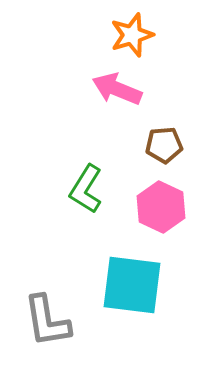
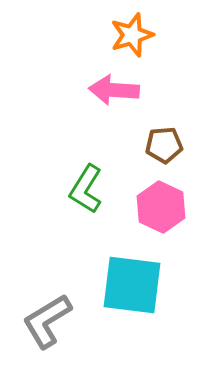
pink arrow: moved 3 px left, 1 px down; rotated 18 degrees counterclockwise
gray L-shape: rotated 68 degrees clockwise
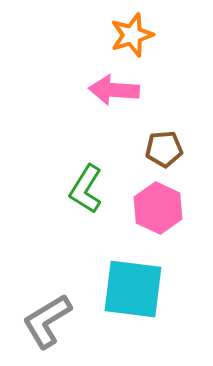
brown pentagon: moved 4 px down
pink hexagon: moved 3 px left, 1 px down
cyan square: moved 1 px right, 4 px down
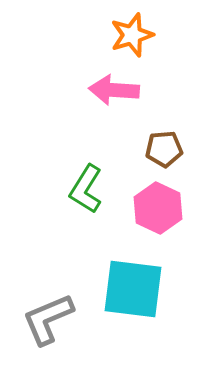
gray L-shape: moved 1 px right, 2 px up; rotated 8 degrees clockwise
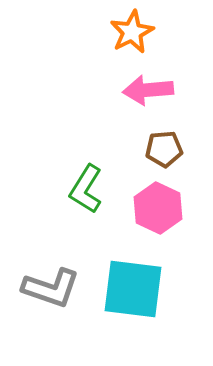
orange star: moved 3 px up; rotated 9 degrees counterclockwise
pink arrow: moved 34 px right; rotated 9 degrees counterclockwise
gray L-shape: moved 3 px right, 31 px up; rotated 138 degrees counterclockwise
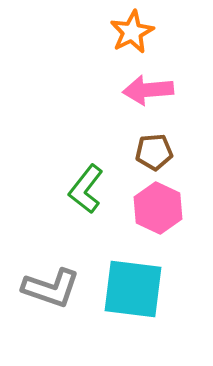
brown pentagon: moved 10 px left, 3 px down
green L-shape: rotated 6 degrees clockwise
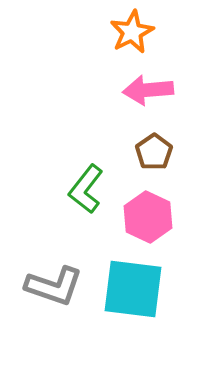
brown pentagon: rotated 30 degrees counterclockwise
pink hexagon: moved 10 px left, 9 px down
gray L-shape: moved 3 px right, 2 px up
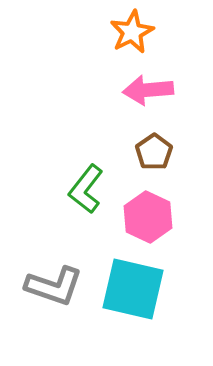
cyan square: rotated 6 degrees clockwise
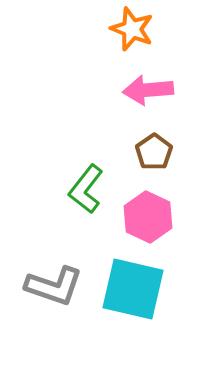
orange star: moved 3 px up; rotated 24 degrees counterclockwise
